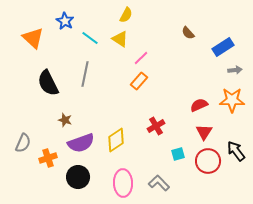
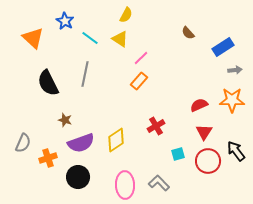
pink ellipse: moved 2 px right, 2 px down
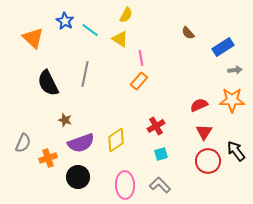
cyan line: moved 8 px up
pink line: rotated 56 degrees counterclockwise
cyan square: moved 17 px left
gray L-shape: moved 1 px right, 2 px down
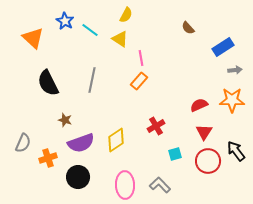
brown semicircle: moved 5 px up
gray line: moved 7 px right, 6 px down
cyan square: moved 14 px right
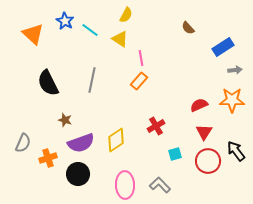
orange triangle: moved 4 px up
black circle: moved 3 px up
